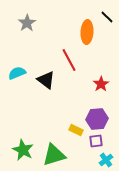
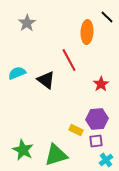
green triangle: moved 2 px right
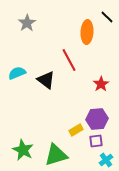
yellow rectangle: rotated 56 degrees counterclockwise
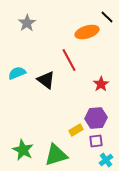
orange ellipse: rotated 70 degrees clockwise
purple hexagon: moved 1 px left, 1 px up
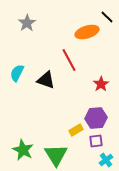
cyan semicircle: rotated 42 degrees counterclockwise
black triangle: rotated 18 degrees counterclockwise
green triangle: rotated 45 degrees counterclockwise
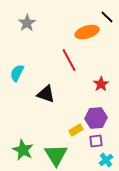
black triangle: moved 14 px down
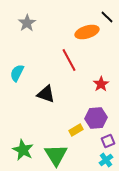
purple square: moved 12 px right; rotated 16 degrees counterclockwise
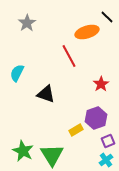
red line: moved 4 px up
purple hexagon: rotated 15 degrees counterclockwise
green star: moved 1 px down
green triangle: moved 4 px left
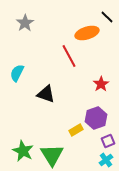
gray star: moved 2 px left
orange ellipse: moved 1 px down
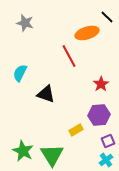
gray star: rotated 24 degrees counterclockwise
cyan semicircle: moved 3 px right
purple hexagon: moved 3 px right, 3 px up; rotated 15 degrees clockwise
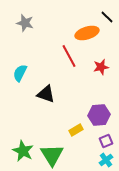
red star: moved 17 px up; rotated 21 degrees clockwise
purple square: moved 2 px left
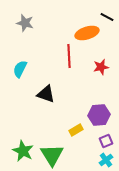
black line: rotated 16 degrees counterclockwise
red line: rotated 25 degrees clockwise
cyan semicircle: moved 4 px up
